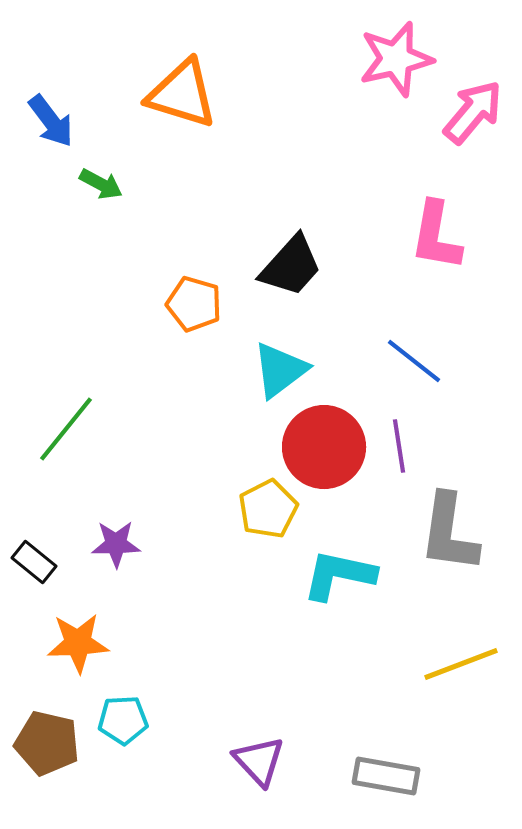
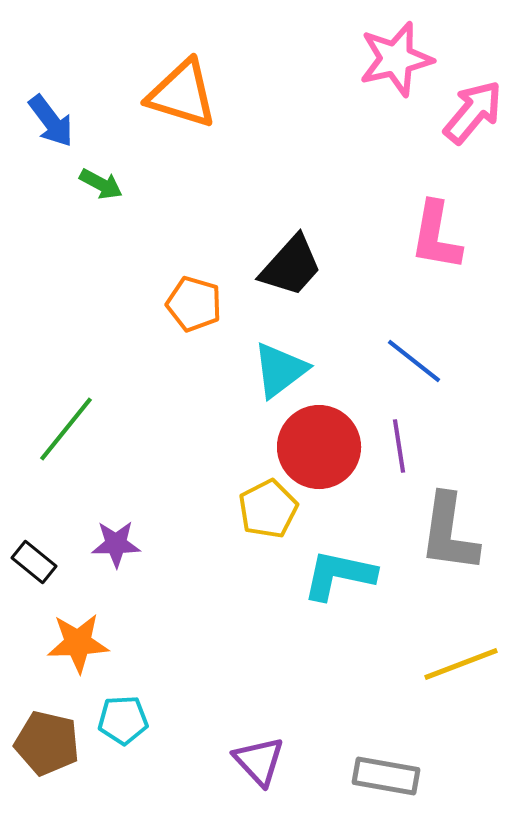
red circle: moved 5 px left
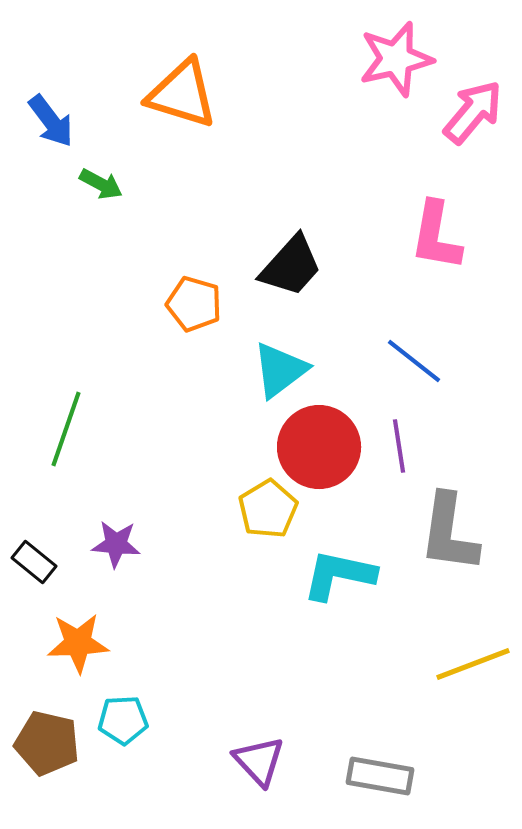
green line: rotated 20 degrees counterclockwise
yellow pentagon: rotated 4 degrees counterclockwise
purple star: rotated 6 degrees clockwise
yellow line: moved 12 px right
gray rectangle: moved 6 px left
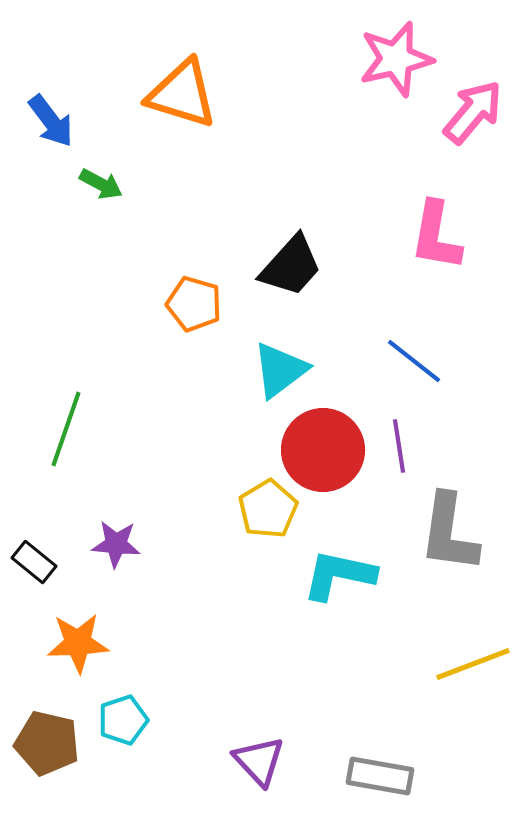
red circle: moved 4 px right, 3 px down
cyan pentagon: rotated 15 degrees counterclockwise
